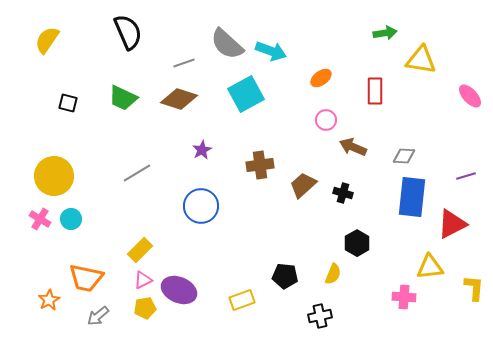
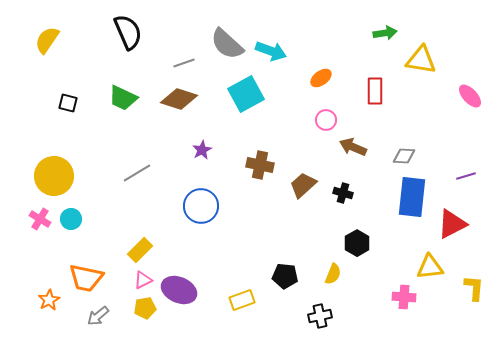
brown cross at (260, 165): rotated 20 degrees clockwise
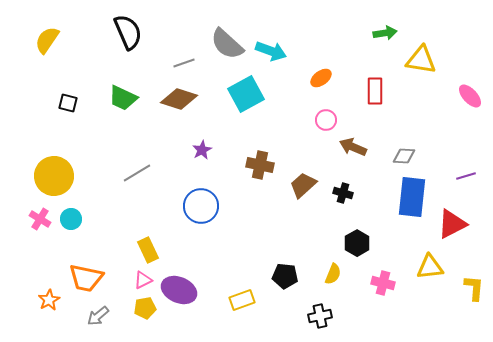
yellow rectangle at (140, 250): moved 8 px right; rotated 70 degrees counterclockwise
pink cross at (404, 297): moved 21 px left, 14 px up; rotated 10 degrees clockwise
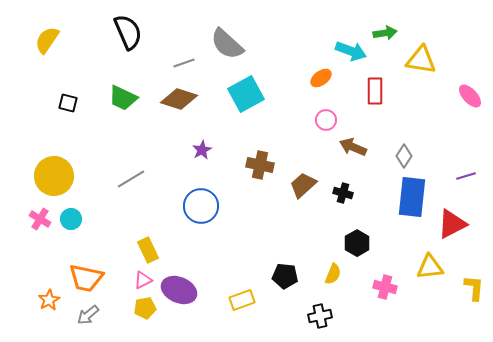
cyan arrow at (271, 51): moved 80 px right
gray diamond at (404, 156): rotated 60 degrees counterclockwise
gray line at (137, 173): moved 6 px left, 6 px down
pink cross at (383, 283): moved 2 px right, 4 px down
gray arrow at (98, 316): moved 10 px left, 1 px up
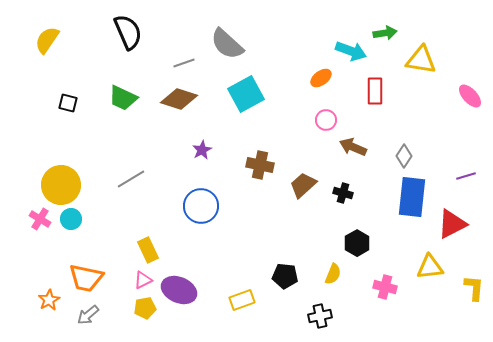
yellow circle at (54, 176): moved 7 px right, 9 px down
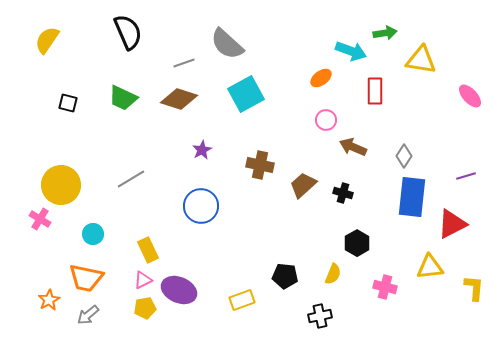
cyan circle at (71, 219): moved 22 px right, 15 px down
